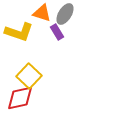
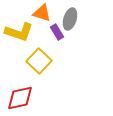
gray ellipse: moved 5 px right, 5 px down; rotated 15 degrees counterclockwise
yellow square: moved 10 px right, 15 px up
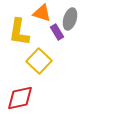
yellow L-shape: rotated 80 degrees clockwise
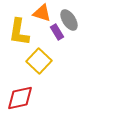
gray ellipse: moved 1 px left, 1 px down; rotated 50 degrees counterclockwise
